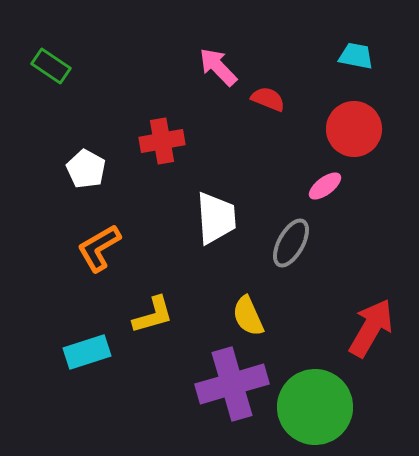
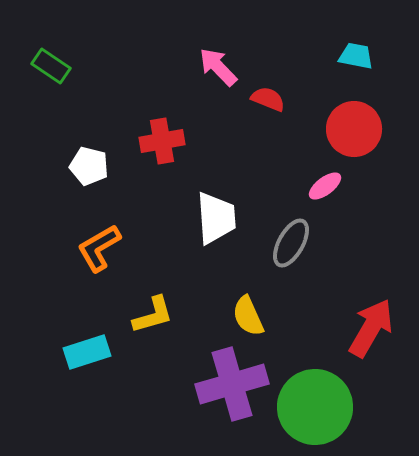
white pentagon: moved 3 px right, 3 px up; rotated 15 degrees counterclockwise
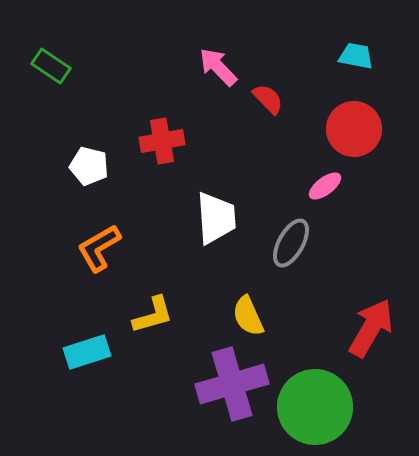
red semicircle: rotated 24 degrees clockwise
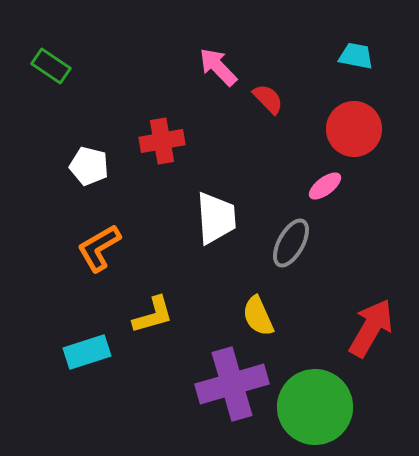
yellow semicircle: moved 10 px right
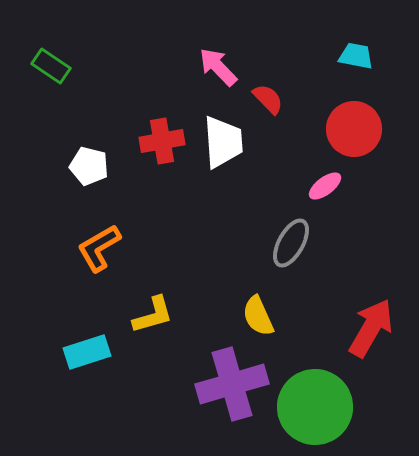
white trapezoid: moved 7 px right, 76 px up
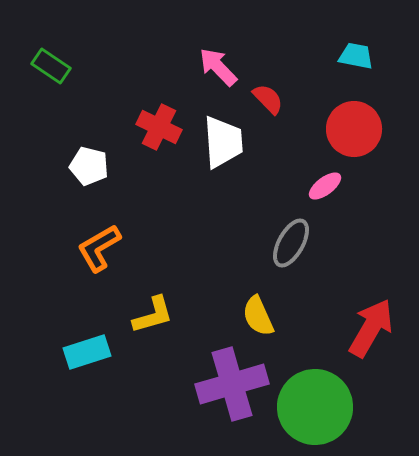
red cross: moved 3 px left, 14 px up; rotated 36 degrees clockwise
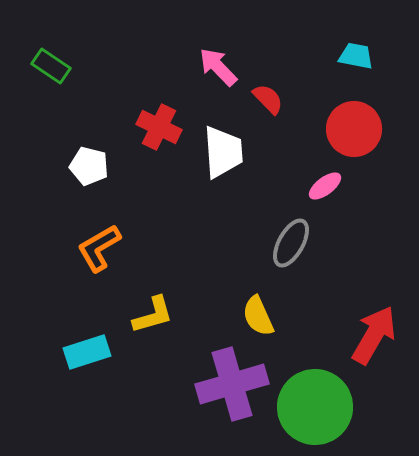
white trapezoid: moved 10 px down
red arrow: moved 3 px right, 7 px down
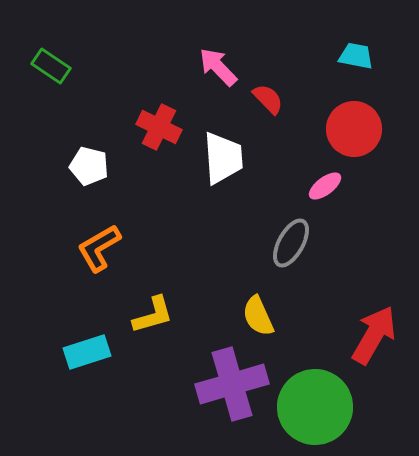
white trapezoid: moved 6 px down
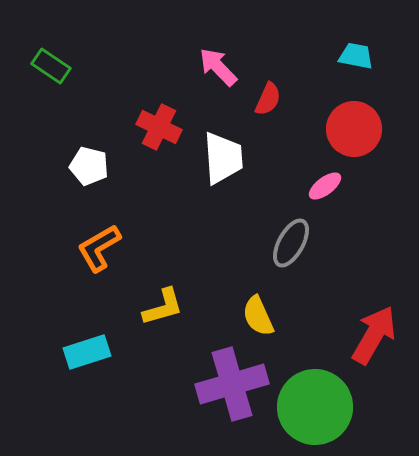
red semicircle: rotated 68 degrees clockwise
yellow L-shape: moved 10 px right, 8 px up
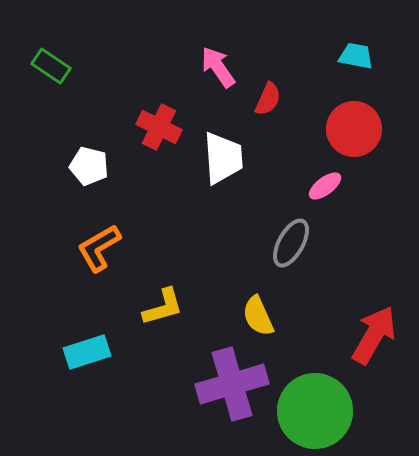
pink arrow: rotated 9 degrees clockwise
green circle: moved 4 px down
